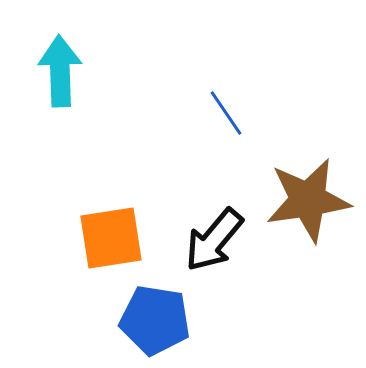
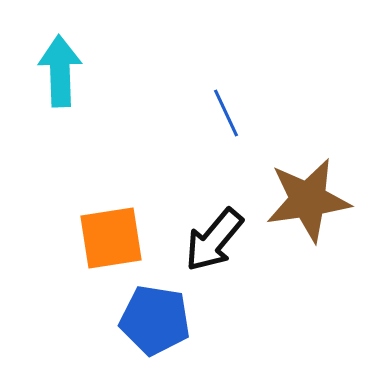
blue line: rotated 9 degrees clockwise
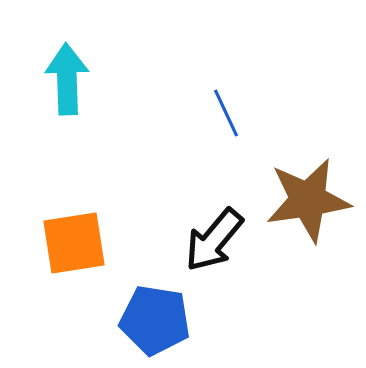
cyan arrow: moved 7 px right, 8 px down
orange square: moved 37 px left, 5 px down
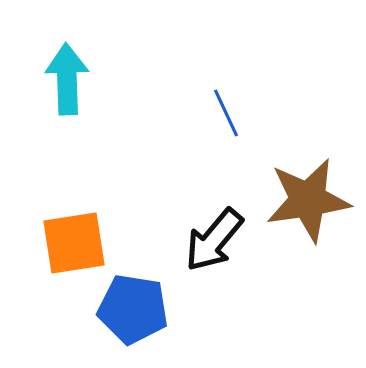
blue pentagon: moved 22 px left, 11 px up
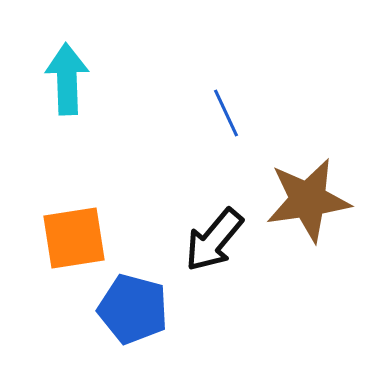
orange square: moved 5 px up
blue pentagon: rotated 6 degrees clockwise
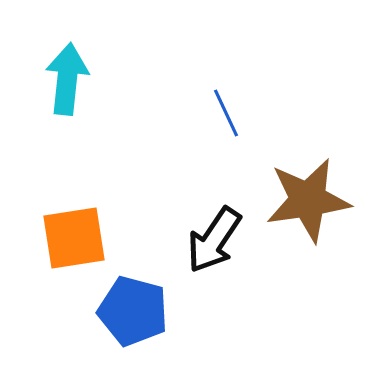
cyan arrow: rotated 8 degrees clockwise
black arrow: rotated 6 degrees counterclockwise
blue pentagon: moved 2 px down
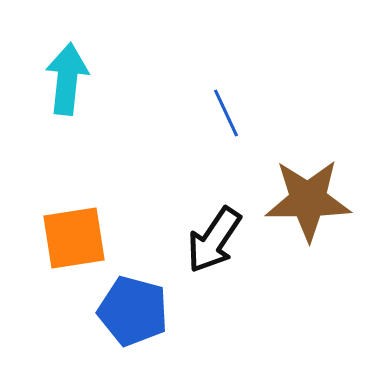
brown star: rotated 8 degrees clockwise
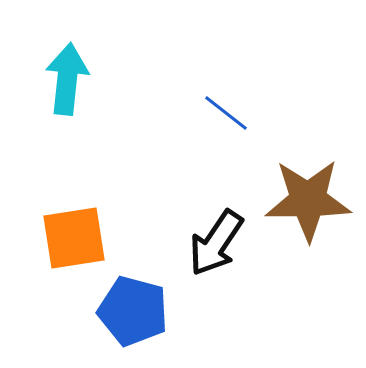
blue line: rotated 27 degrees counterclockwise
black arrow: moved 2 px right, 3 px down
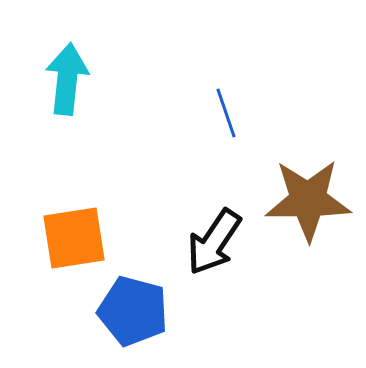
blue line: rotated 33 degrees clockwise
black arrow: moved 2 px left, 1 px up
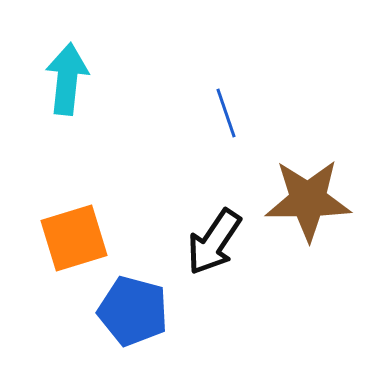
orange square: rotated 8 degrees counterclockwise
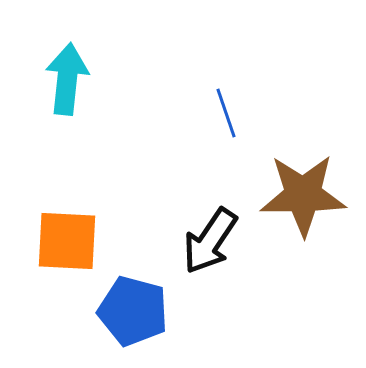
brown star: moved 5 px left, 5 px up
orange square: moved 7 px left, 3 px down; rotated 20 degrees clockwise
black arrow: moved 4 px left, 1 px up
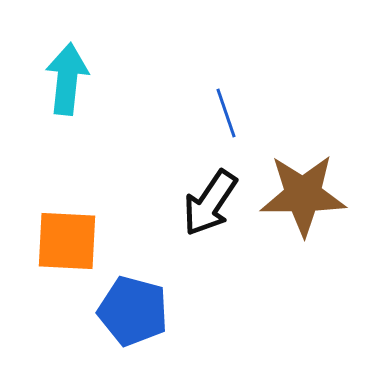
black arrow: moved 38 px up
